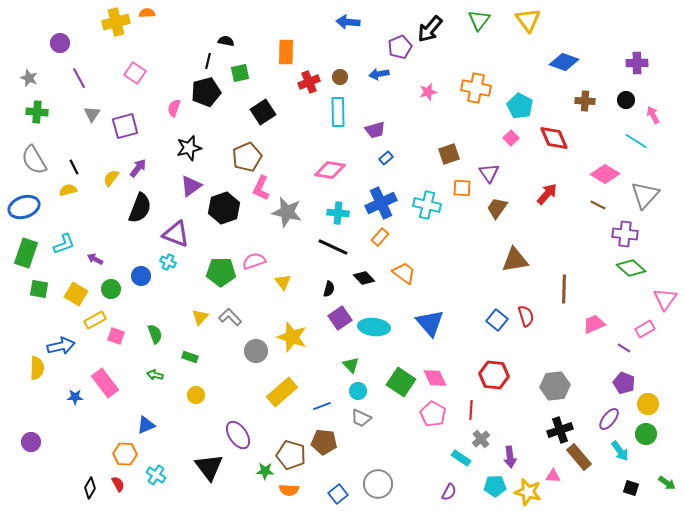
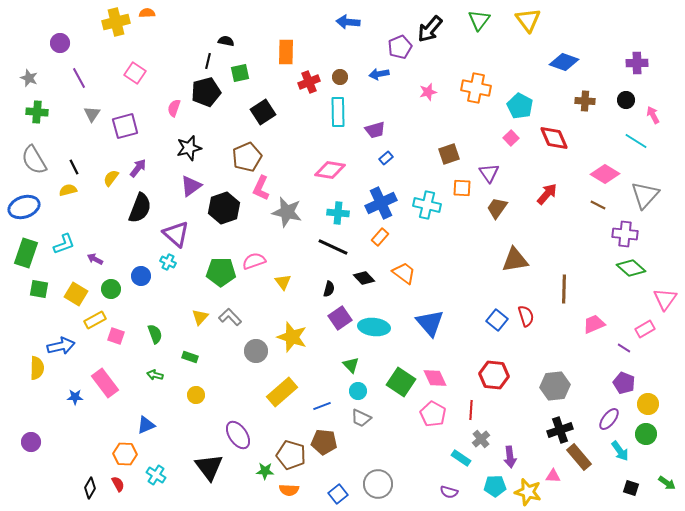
purple triangle at (176, 234): rotated 20 degrees clockwise
purple semicircle at (449, 492): rotated 78 degrees clockwise
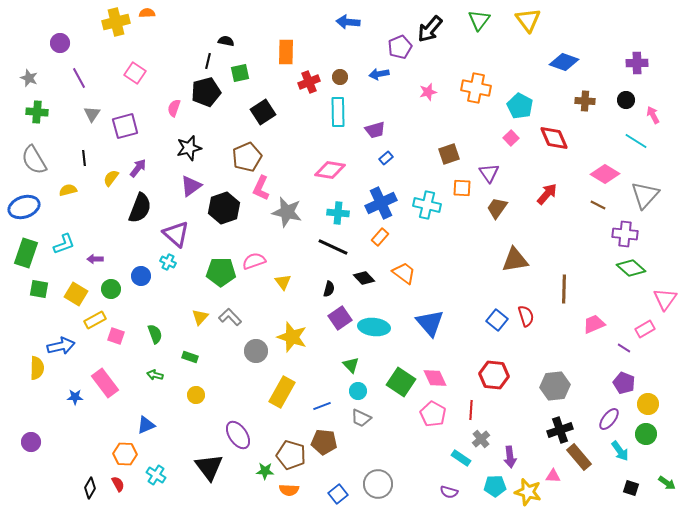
black line at (74, 167): moved 10 px right, 9 px up; rotated 21 degrees clockwise
purple arrow at (95, 259): rotated 28 degrees counterclockwise
yellow rectangle at (282, 392): rotated 20 degrees counterclockwise
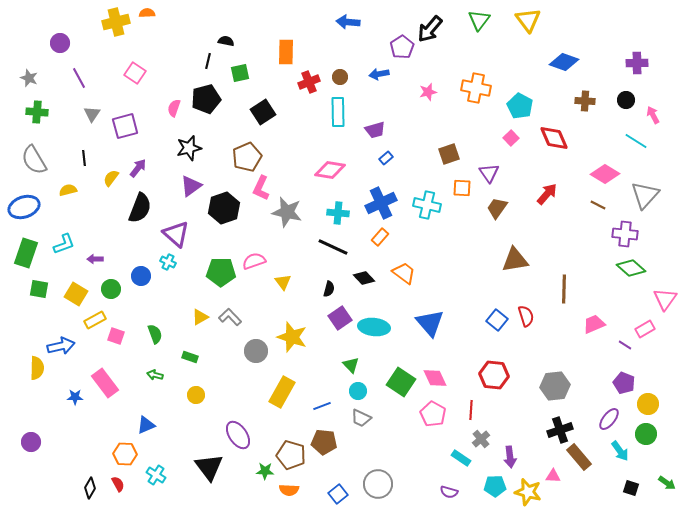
purple pentagon at (400, 47): moved 2 px right; rotated 10 degrees counterclockwise
black pentagon at (206, 92): moved 7 px down
yellow triangle at (200, 317): rotated 18 degrees clockwise
purple line at (624, 348): moved 1 px right, 3 px up
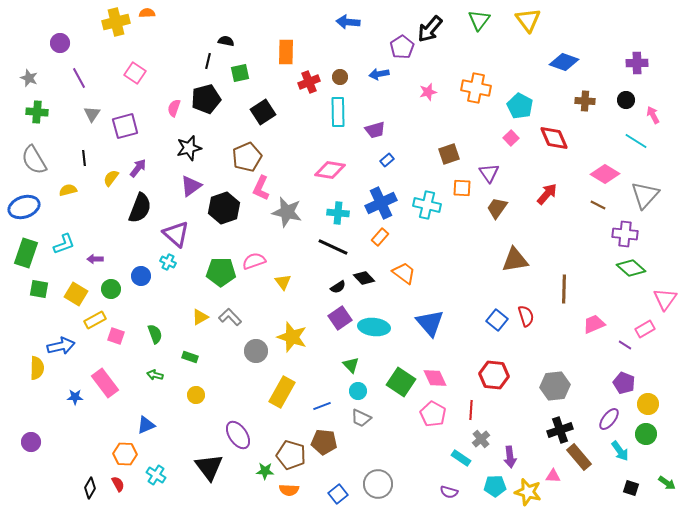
blue rectangle at (386, 158): moved 1 px right, 2 px down
black semicircle at (329, 289): moved 9 px right, 2 px up; rotated 42 degrees clockwise
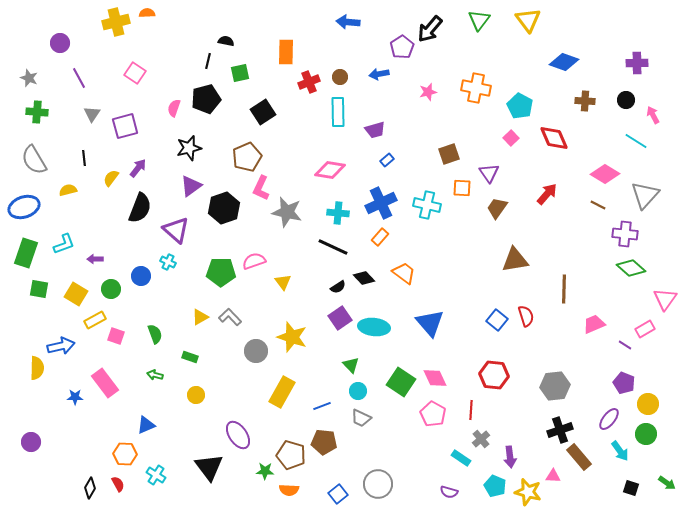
purple triangle at (176, 234): moved 4 px up
cyan pentagon at (495, 486): rotated 25 degrees clockwise
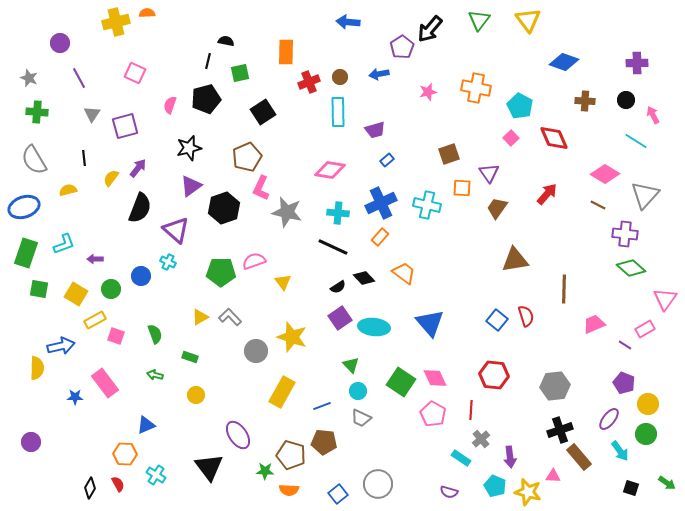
pink square at (135, 73): rotated 10 degrees counterclockwise
pink semicircle at (174, 108): moved 4 px left, 3 px up
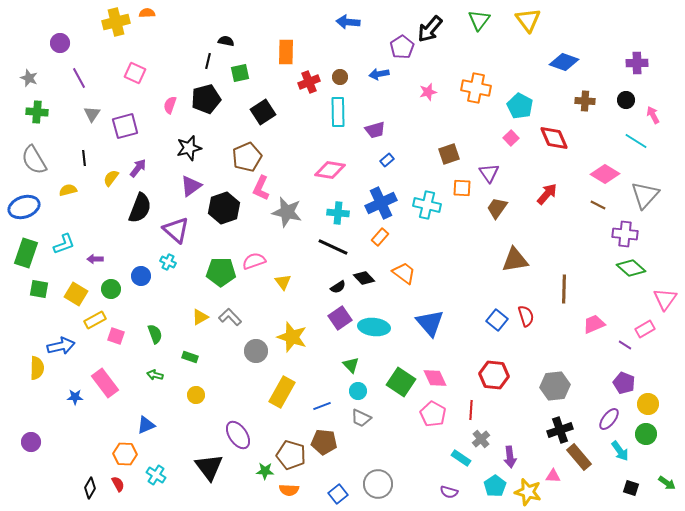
cyan pentagon at (495, 486): rotated 15 degrees clockwise
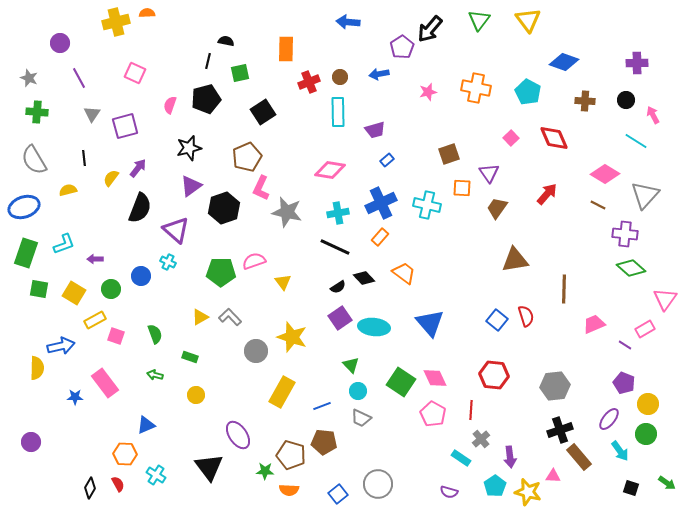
orange rectangle at (286, 52): moved 3 px up
cyan pentagon at (520, 106): moved 8 px right, 14 px up
cyan cross at (338, 213): rotated 15 degrees counterclockwise
black line at (333, 247): moved 2 px right
yellow square at (76, 294): moved 2 px left, 1 px up
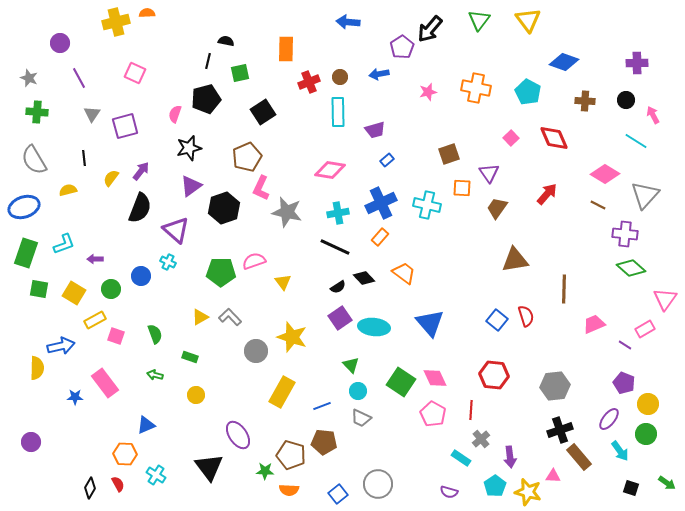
pink semicircle at (170, 105): moved 5 px right, 9 px down
purple arrow at (138, 168): moved 3 px right, 3 px down
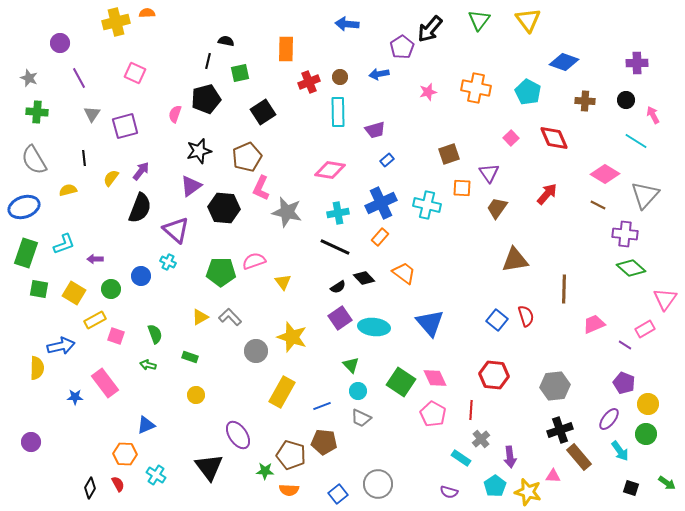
blue arrow at (348, 22): moved 1 px left, 2 px down
black star at (189, 148): moved 10 px right, 3 px down
black hexagon at (224, 208): rotated 24 degrees clockwise
green arrow at (155, 375): moved 7 px left, 10 px up
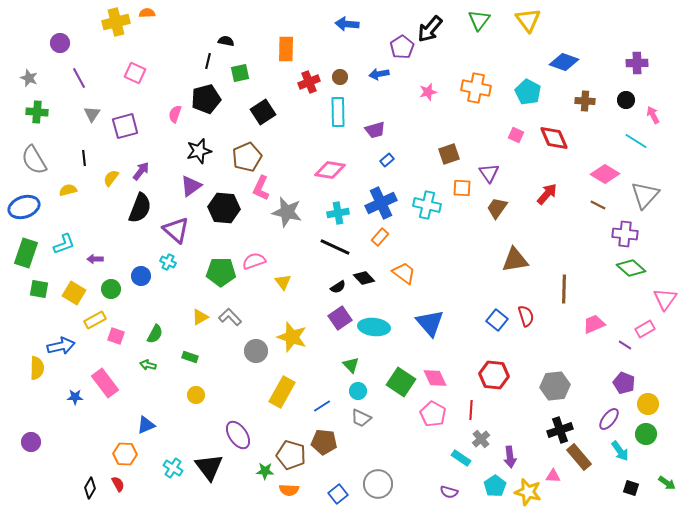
pink square at (511, 138): moved 5 px right, 3 px up; rotated 21 degrees counterclockwise
green semicircle at (155, 334): rotated 48 degrees clockwise
blue line at (322, 406): rotated 12 degrees counterclockwise
cyan cross at (156, 475): moved 17 px right, 7 px up
